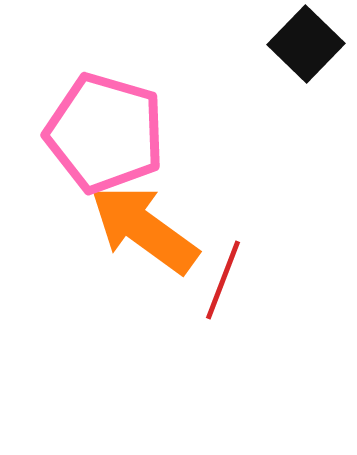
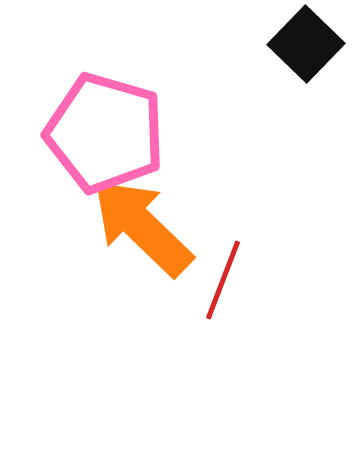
orange arrow: moved 2 px left, 2 px up; rotated 8 degrees clockwise
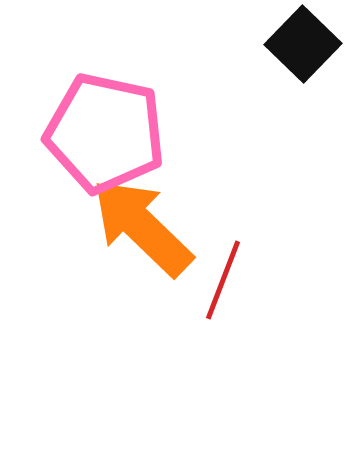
black square: moved 3 px left
pink pentagon: rotated 4 degrees counterclockwise
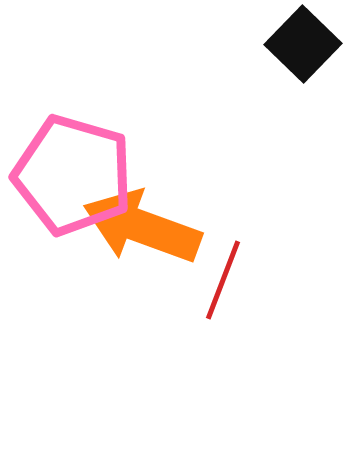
pink pentagon: moved 32 px left, 42 px down; rotated 4 degrees clockwise
orange arrow: rotated 24 degrees counterclockwise
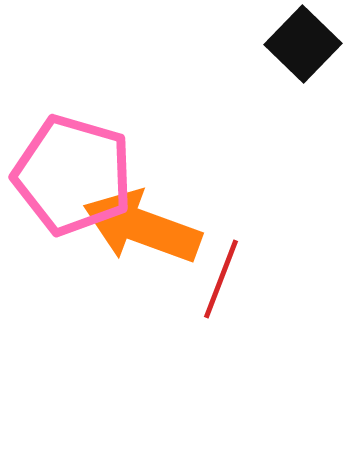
red line: moved 2 px left, 1 px up
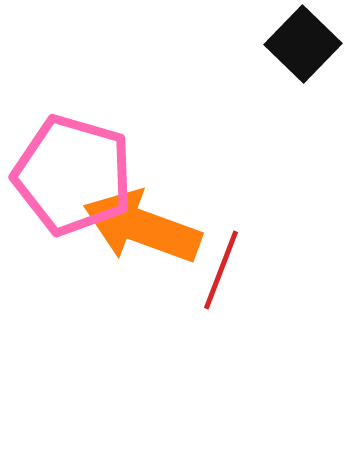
red line: moved 9 px up
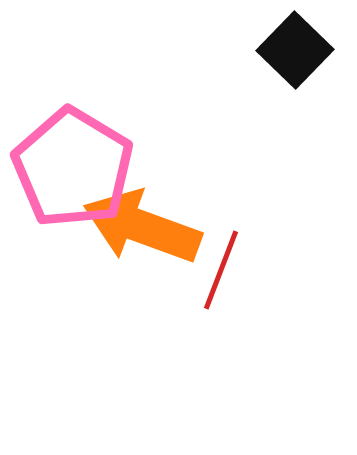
black square: moved 8 px left, 6 px down
pink pentagon: moved 7 px up; rotated 15 degrees clockwise
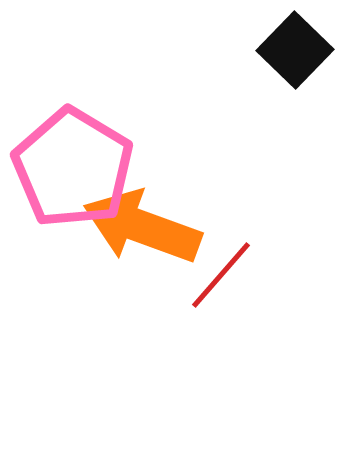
red line: moved 5 px down; rotated 20 degrees clockwise
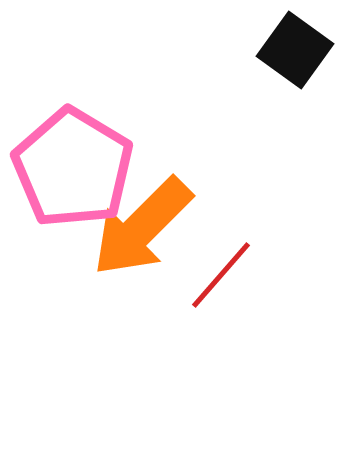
black square: rotated 8 degrees counterclockwise
orange arrow: rotated 65 degrees counterclockwise
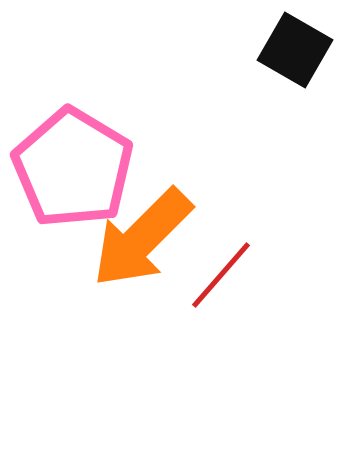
black square: rotated 6 degrees counterclockwise
orange arrow: moved 11 px down
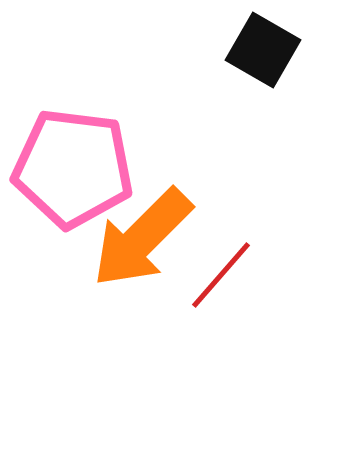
black square: moved 32 px left
pink pentagon: rotated 24 degrees counterclockwise
